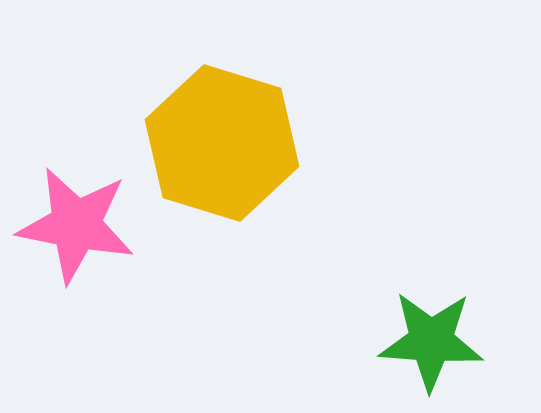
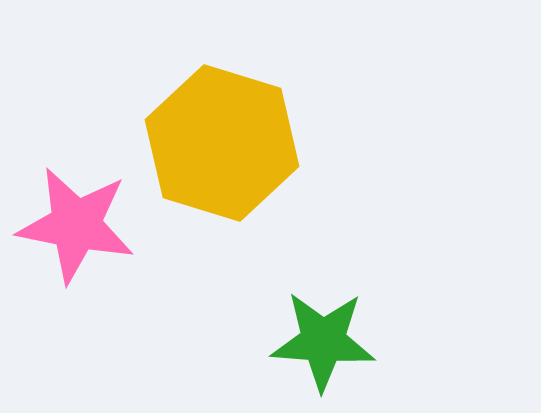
green star: moved 108 px left
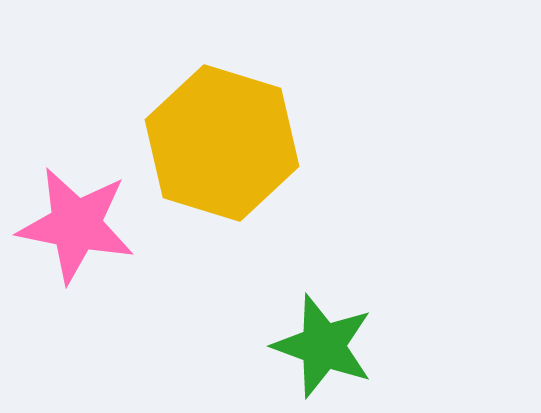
green star: moved 5 px down; rotated 16 degrees clockwise
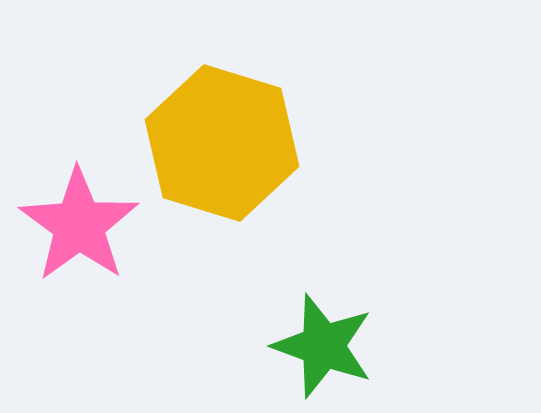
pink star: moved 3 px right; rotated 25 degrees clockwise
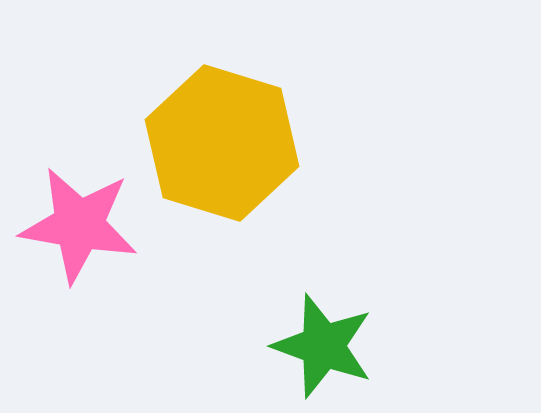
pink star: rotated 26 degrees counterclockwise
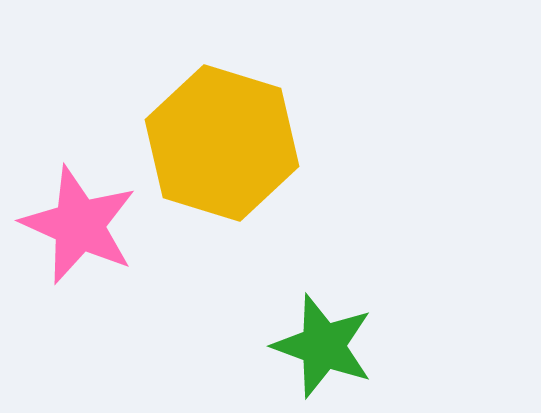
pink star: rotated 14 degrees clockwise
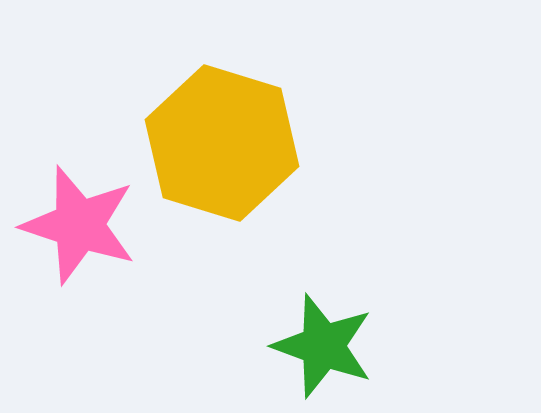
pink star: rotated 6 degrees counterclockwise
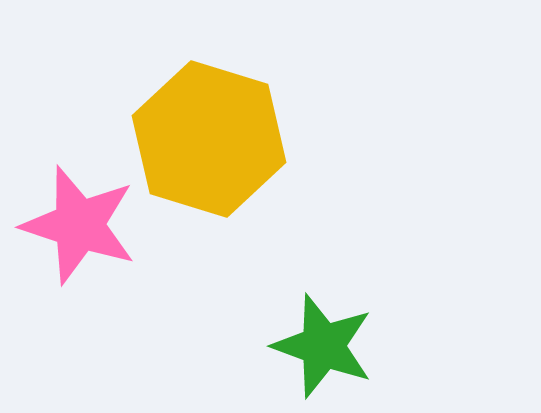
yellow hexagon: moved 13 px left, 4 px up
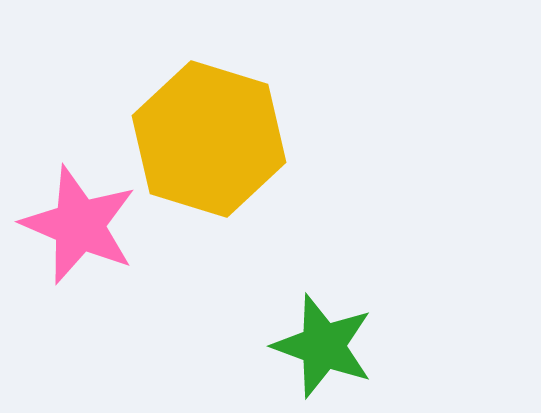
pink star: rotated 5 degrees clockwise
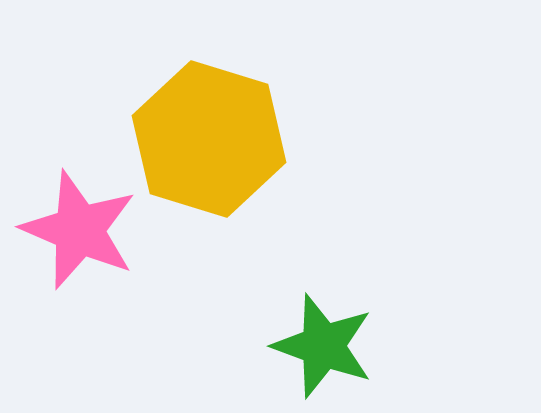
pink star: moved 5 px down
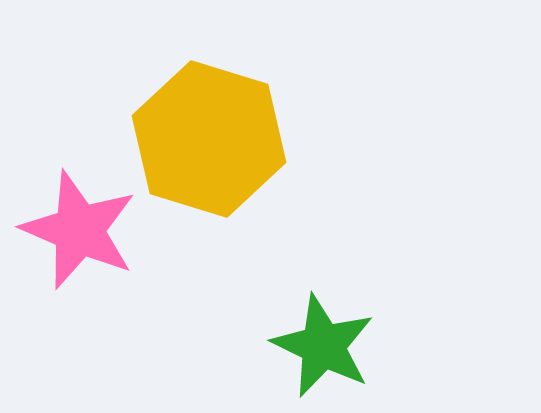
green star: rotated 6 degrees clockwise
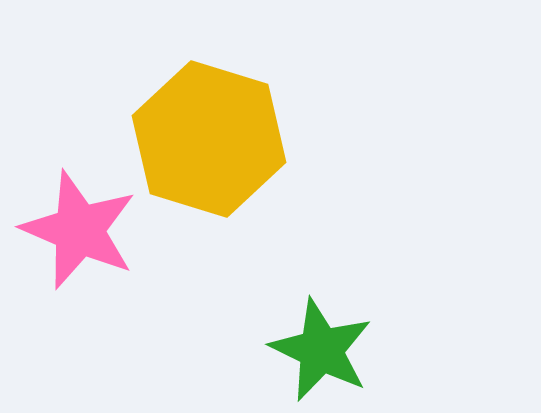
green star: moved 2 px left, 4 px down
